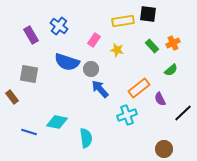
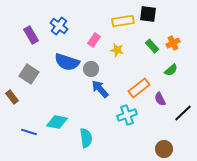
gray square: rotated 24 degrees clockwise
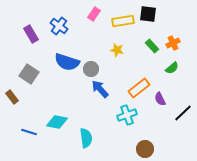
purple rectangle: moved 1 px up
pink rectangle: moved 26 px up
green semicircle: moved 1 px right, 2 px up
brown circle: moved 19 px left
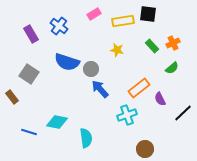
pink rectangle: rotated 24 degrees clockwise
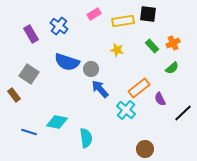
brown rectangle: moved 2 px right, 2 px up
cyan cross: moved 1 px left, 5 px up; rotated 30 degrees counterclockwise
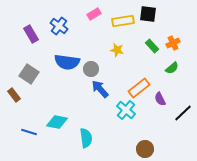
blue semicircle: rotated 10 degrees counterclockwise
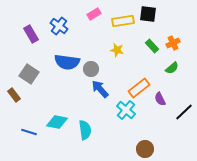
black line: moved 1 px right, 1 px up
cyan semicircle: moved 1 px left, 8 px up
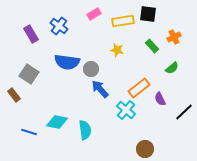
orange cross: moved 1 px right, 6 px up
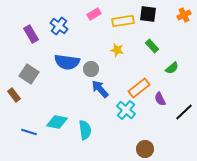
orange cross: moved 10 px right, 22 px up
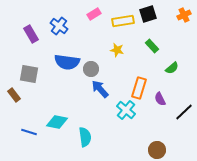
black square: rotated 24 degrees counterclockwise
gray square: rotated 24 degrees counterclockwise
orange rectangle: rotated 35 degrees counterclockwise
cyan semicircle: moved 7 px down
brown circle: moved 12 px right, 1 px down
